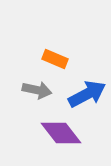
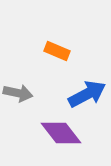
orange rectangle: moved 2 px right, 8 px up
gray arrow: moved 19 px left, 3 px down
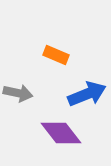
orange rectangle: moved 1 px left, 4 px down
blue arrow: rotated 6 degrees clockwise
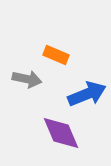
gray arrow: moved 9 px right, 14 px up
purple diamond: rotated 15 degrees clockwise
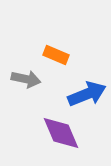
gray arrow: moved 1 px left
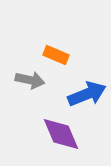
gray arrow: moved 4 px right, 1 px down
purple diamond: moved 1 px down
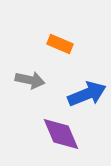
orange rectangle: moved 4 px right, 11 px up
